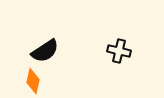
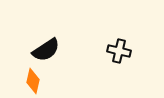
black semicircle: moved 1 px right, 1 px up
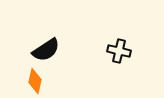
orange diamond: moved 2 px right
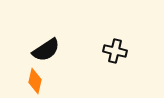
black cross: moved 4 px left
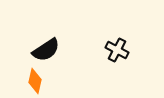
black cross: moved 2 px right, 1 px up; rotated 15 degrees clockwise
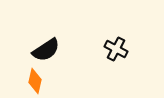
black cross: moved 1 px left, 1 px up
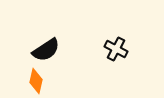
orange diamond: moved 1 px right
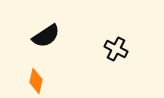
black semicircle: moved 14 px up
